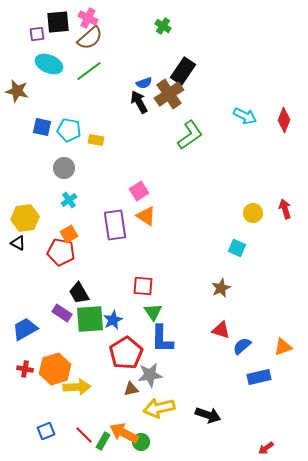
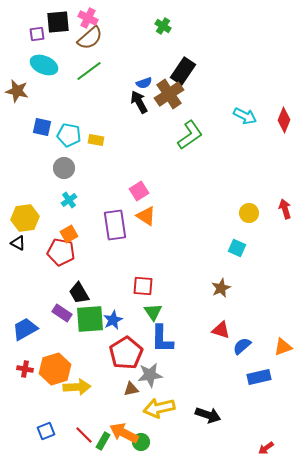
cyan ellipse at (49, 64): moved 5 px left, 1 px down
cyan pentagon at (69, 130): moved 5 px down
yellow circle at (253, 213): moved 4 px left
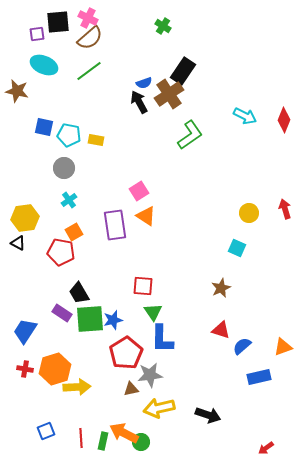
blue square at (42, 127): moved 2 px right
orange square at (69, 234): moved 5 px right, 2 px up
blue star at (113, 320): rotated 12 degrees clockwise
blue trapezoid at (25, 329): moved 2 px down; rotated 28 degrees counterclockwise
red line at (84, 435): moved 3 px left, 3 px down; rotated 42 degrees clockwise
green rectangle at (103, 441): rotated 18 degrees counterclockwise
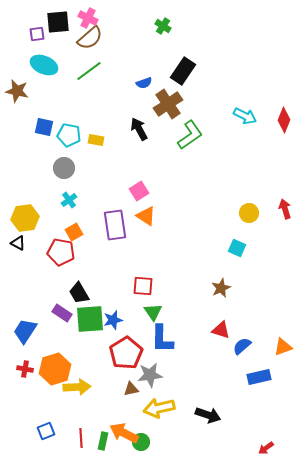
brown cross at (169, 94): moved 1 px left, 10 px down
black arrow at (139, 102): moved 27 px down
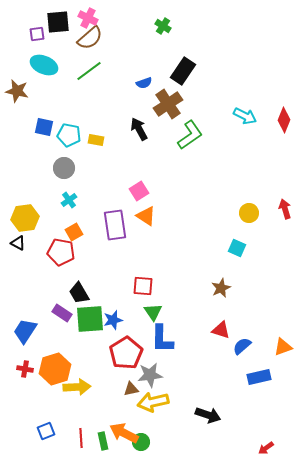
yellow arrow at (159, 408): moved 6 px left, 6 px up
green rectangle at (103, 441): rotated 24 degrees counterclockwise
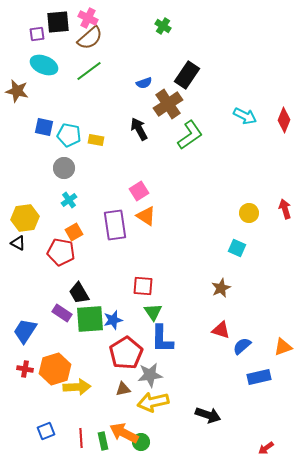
black rectangle at (183, 71): moved 4 px right, 4 px down
brown triangle at (131, 389): moved 8 px left
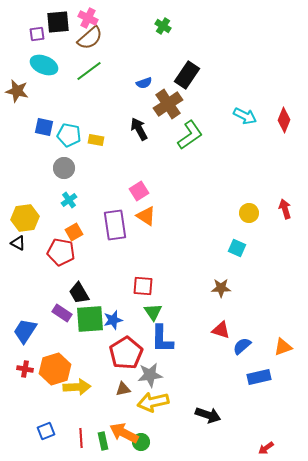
brown star at (221, 288): rotated 24 degrees clockwise
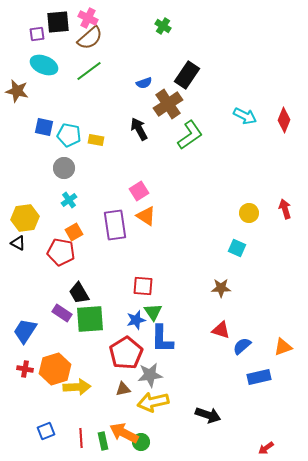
blue star at (113, 320): moved 23 px right
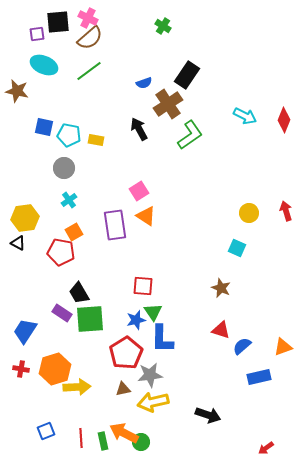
red arrow at (285, 209): moved 1 px right, 2 px down
brown star at (221, 288): rotated 24 degrees clockwise
red cross at (25, 369): moved 4 px left
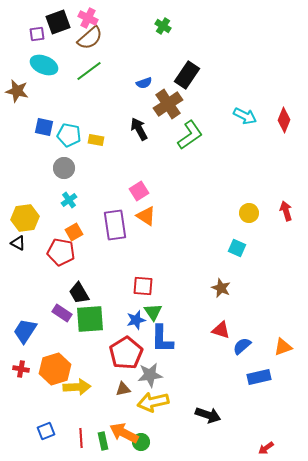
black square at (58, 22): rotated 15 degrees counterclockwise
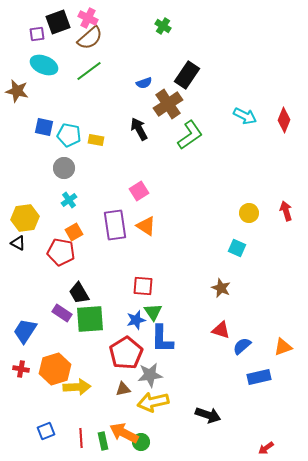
orange triangle at (146, 216): moved 10 px down
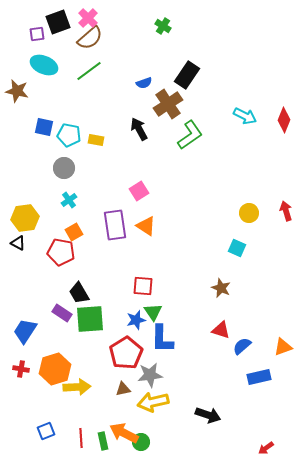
pink cross at (88, 18): rotated 18 degrees clockwise
